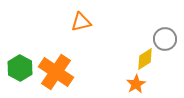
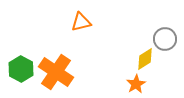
green hexagon: moved 1 px right, 1 px down
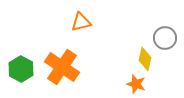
gray circle: moved 1 px up
yellow diamond: rotated 45 degrees counterclockwise
orange cross: moved 6 px right, 5 px up
orange star: rotated 24 degrees counterclockwise
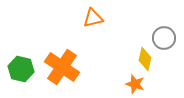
orange triangle: moved 12 px right, 4 px up
gray circle: moved 1 px left
green hexagon: rotated 15 degrees counterclockwise
orange star: moved 1 px left
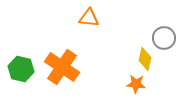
orange triangle: moved 4 px left; rotated 20 degrees clockwise
orange star: moved 1 px right; rotated 12 degrees counterclockwise
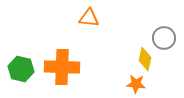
orange cross: rotated 32 degrees counterclockwise
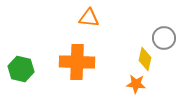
orange cross: moved 15 px right, 5 px up
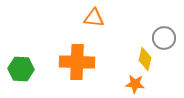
orange triangle: moved 5 px right
green hexagon: rotated 10 degrees counterclockwise
orange star: moved 1 px left
